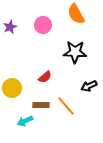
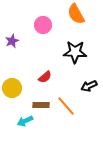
purple star: moved 2 px right, 14 px down
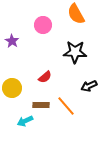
purple star: rotated 16 degrees counterclockwise
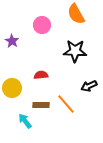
pink circle: moved 1 px left
black star: moved 1 px up
red semicircle: moved 4 px left, 2 px up; rotated 144 degrees counterclockwise
orange line: moved 2 px up
cyan arrow: rotated 77 degrees clockwise
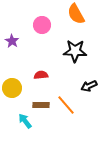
orange line: moved 1 px down
